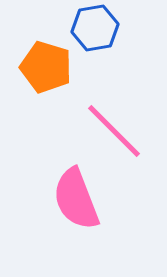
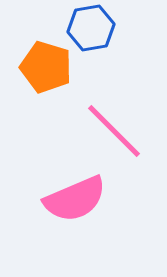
blue hexagon: moved 4 px left
pink semicircle: moved 1 px left; rotated 92 degrees counterclockwise
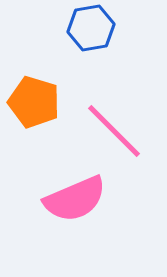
orange pentagon: moved 12 px left, 35 px down
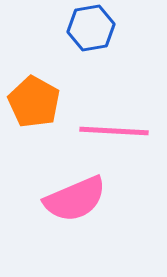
orange pentagon: rotated 12 degrees clockwise
pink line: rotated 42 degrees counterclockwise
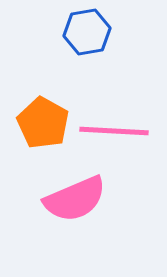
blue hexagon: moved 4 px left, 4 px down
orange pentagon: moved 9 px right, 21 px down
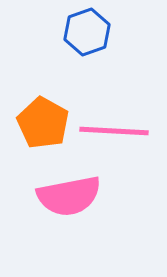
blue hexagon: rotated 9 degrees counterclockwise
pink semicircle: moved 6 px left, 3 px up; rotated 12 degrees clockwise
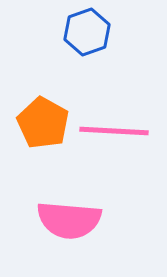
pink semicircle: moved 24 px down; rotated 16 degrees clockwise
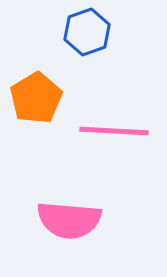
orange pentagon: moved 7 px left, 25 px up; rotated 12 degrees clockwise
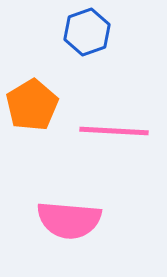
orange pentagon: moved 4 px left, 7 px down
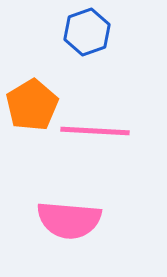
pink line: moved 19 px left
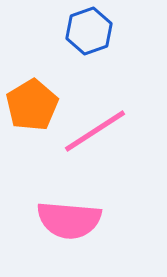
blue hexagon: moved 2 px right, 1 px up
pink line: rotated 36 degrees counterclockwise
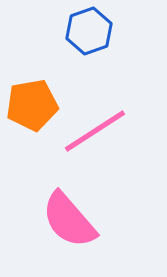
orange pentagon: rotated 21 degrees clockwise
pink semicircle: rotated 44 degrees clockwise
